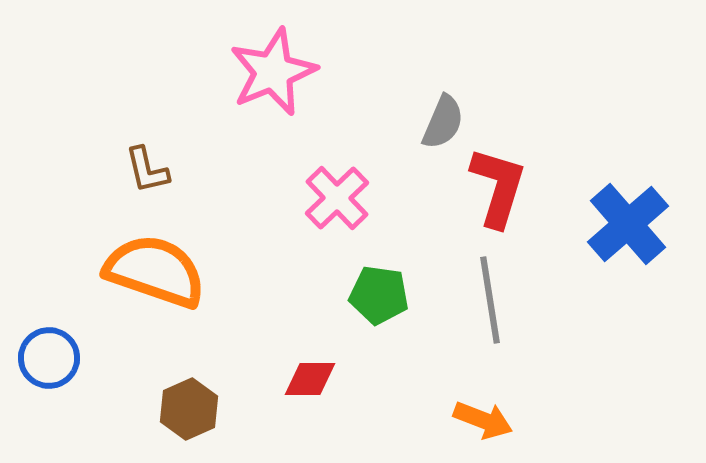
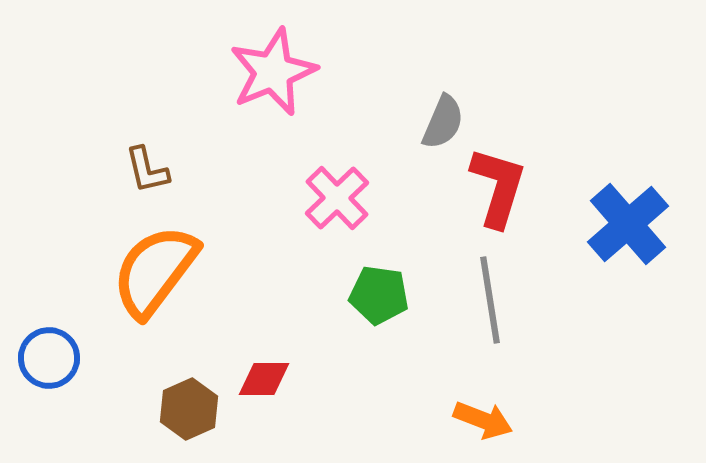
orange semicircle: rotated 72 degrees counterclockwise
red diamond: moved 46 px left
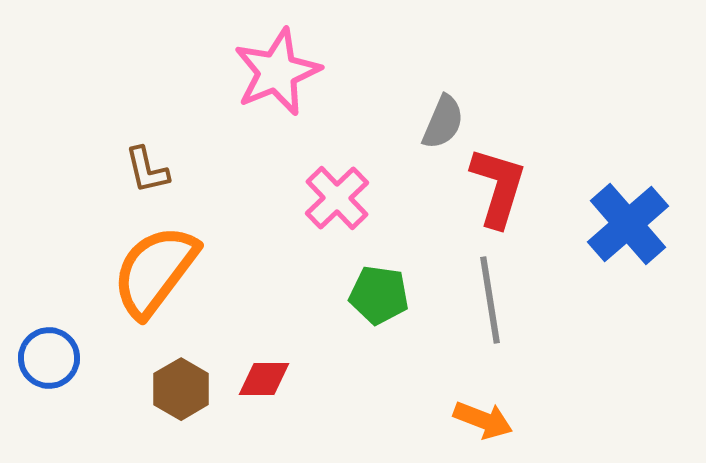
pink star: moved 4 px right
brown hexagon: moved 8 px left, 20 px up; rotated 6 degrees counterclockwise
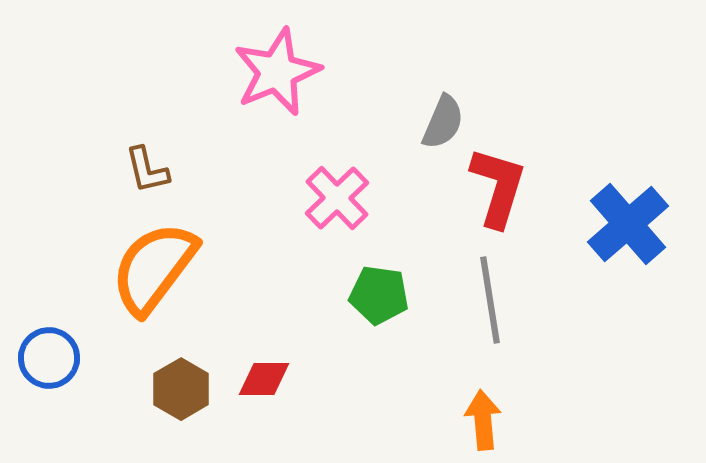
orange semicircle: moved 1 px left, 3 px up
orange arrow: rotated 116 degrees counterclockwise
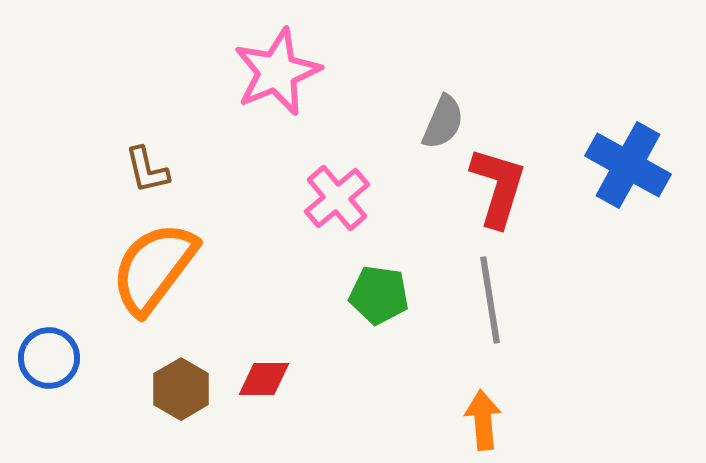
pink cross: rotated 4 degrees clockwise
blue cross: moved 59 px up; rotated 20 degrees counterclockwise
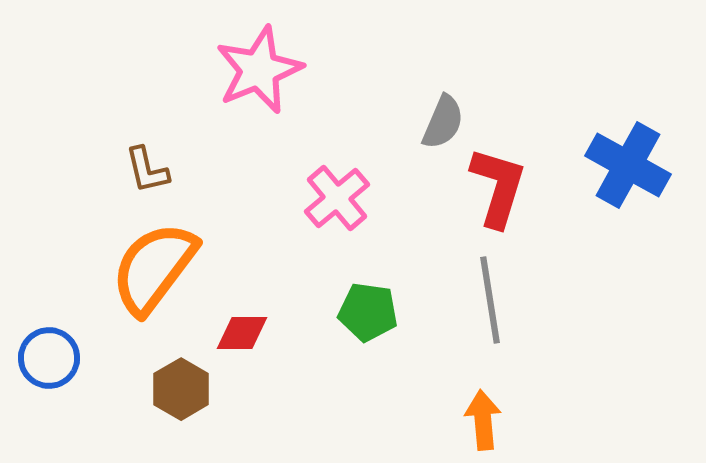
pink star: moved 18 px left, 2 px up
green pentagon: moved 11 px left, 17 px down
red diamond: moved 22 px left, 46 px up
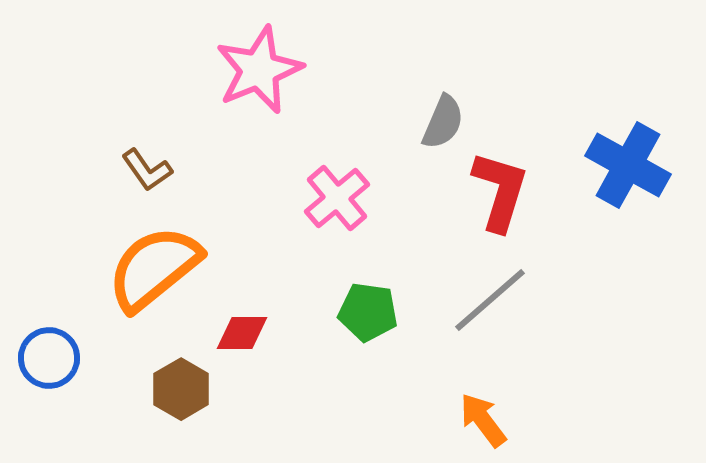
brown L-shape: rotated 22 degrees counterclockwise
red L-shape: moved 2 px right, 4 px down
orange semicircle: rotated 14 degrees clockwise
gray line: rotated 58 degrees clockwise
orange arrow: rotated 32 degrees counterclockwise
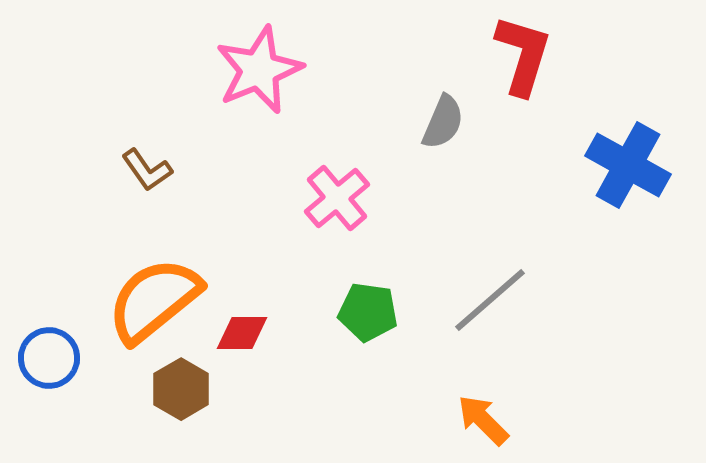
red L-shape: moved 23 px right, 136 px up
orange semicircle: moved 32 px down
orange arrow: rotated 8 degrees counterclockwise
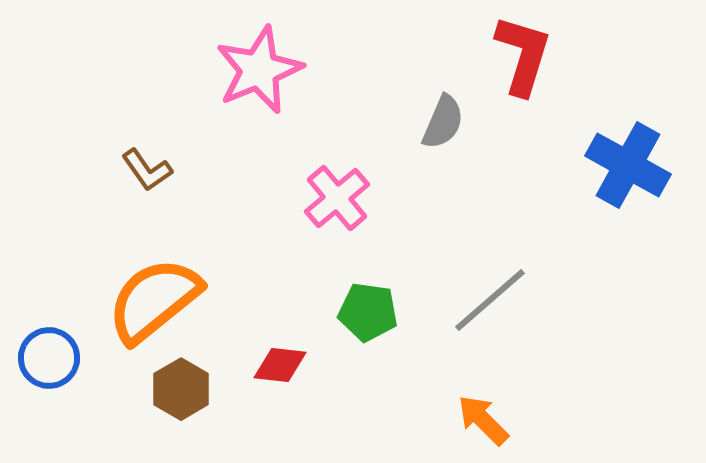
red diamond: moved 38 px right, 32 px down; rotated 6 degrees clockwise
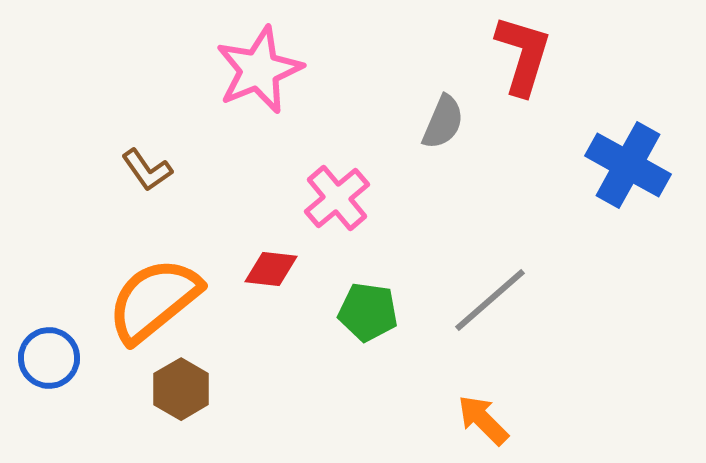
red diamond: moved 9 px left, 96 px up
